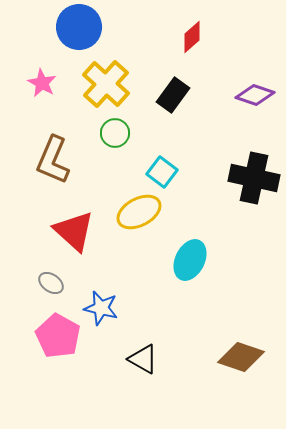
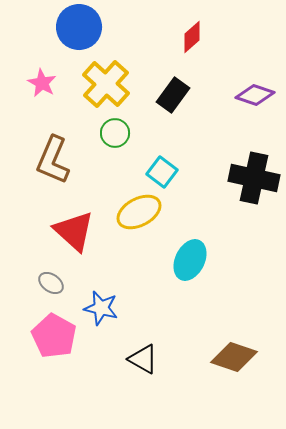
pink pentagon: moved 4 px left
brown diamond: moved 7 px left
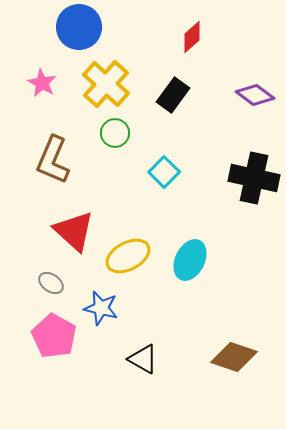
purple diamond: rotated 18 degrees clockwise
cyan square: moved 2 px right; rotated 8 degrees clockwise
yellow ellipse: moved 11 px left, 44 px down
